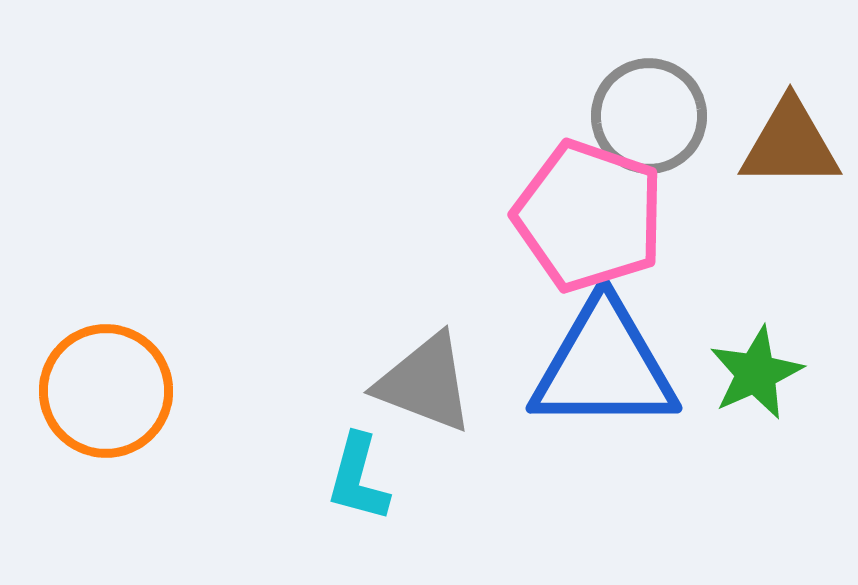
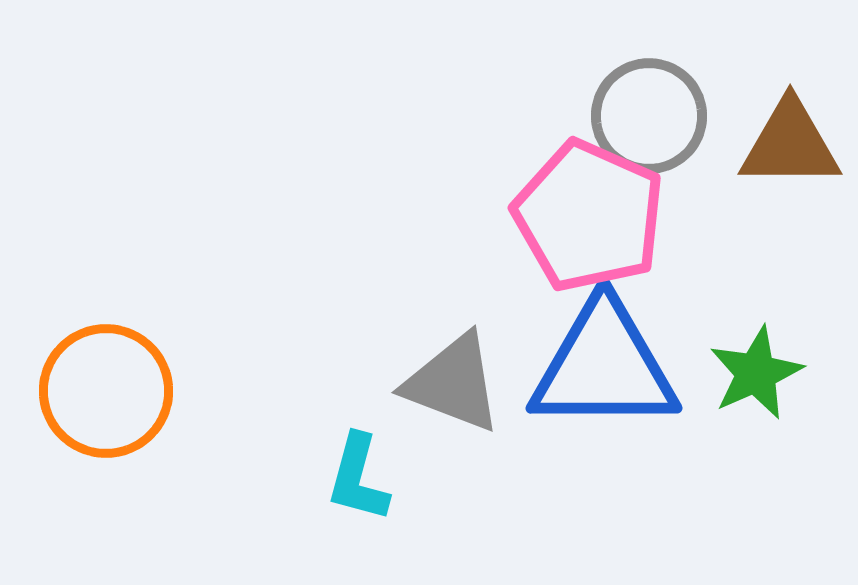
pink pentagon: rotated 5 degrees clockwise
gray triangle: moved 28 px right
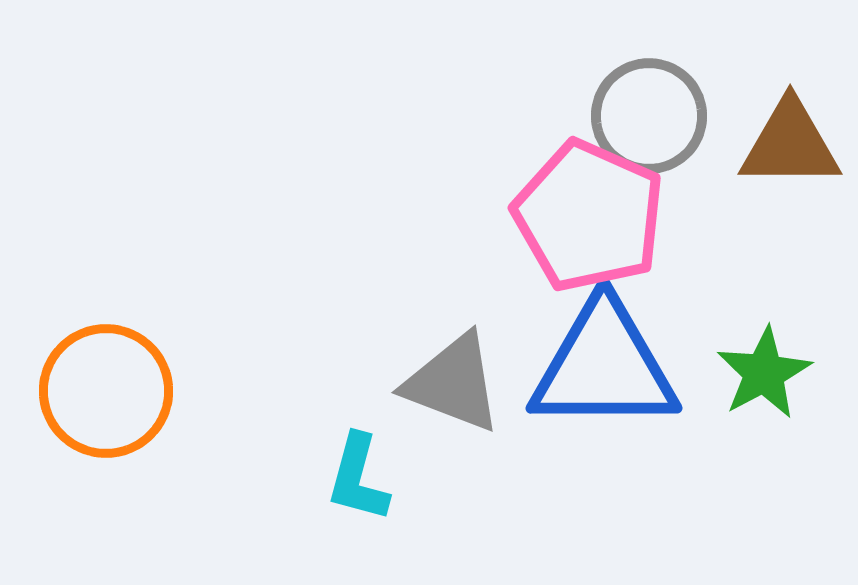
green star: moved 8 px right; rotated 4 degrees counterclockwise
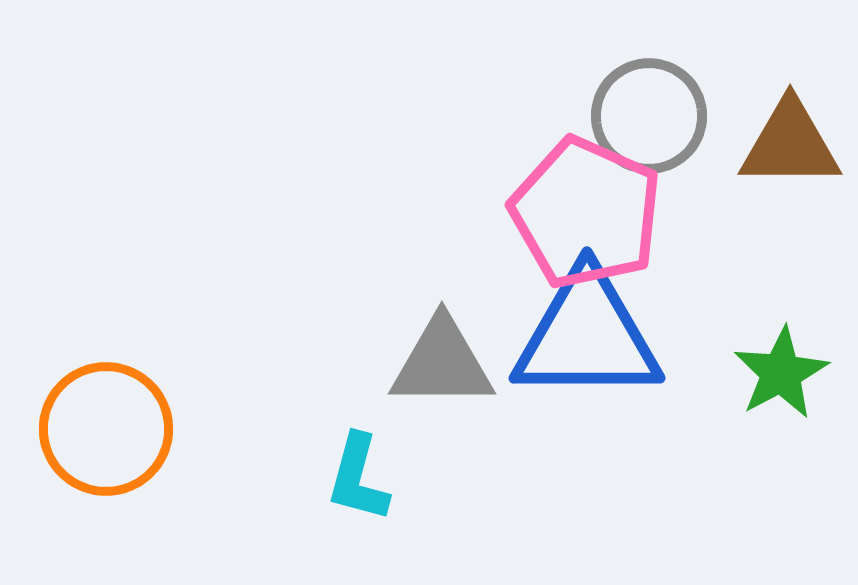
pink pentagon: moved 3 px left, 3 px up
blue triangle: moved 17 px left, 30 px up
green star: moved 17 px right
gray triangle: moved 11 px left, 20 px up; rotated 21 degrees counterclockwise
orange circle: moved 38 px down
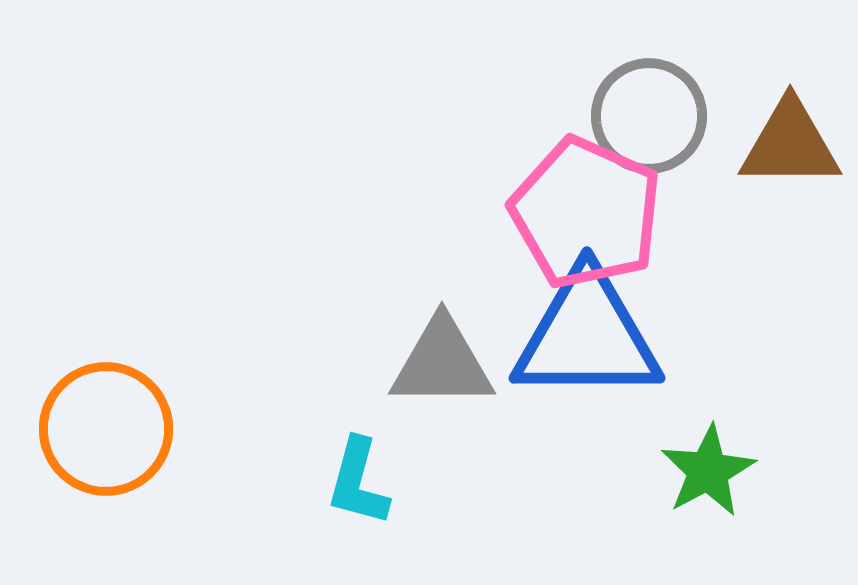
green star: moved 73 px left, 98 px down
cyan L-shape: moved 4 px down
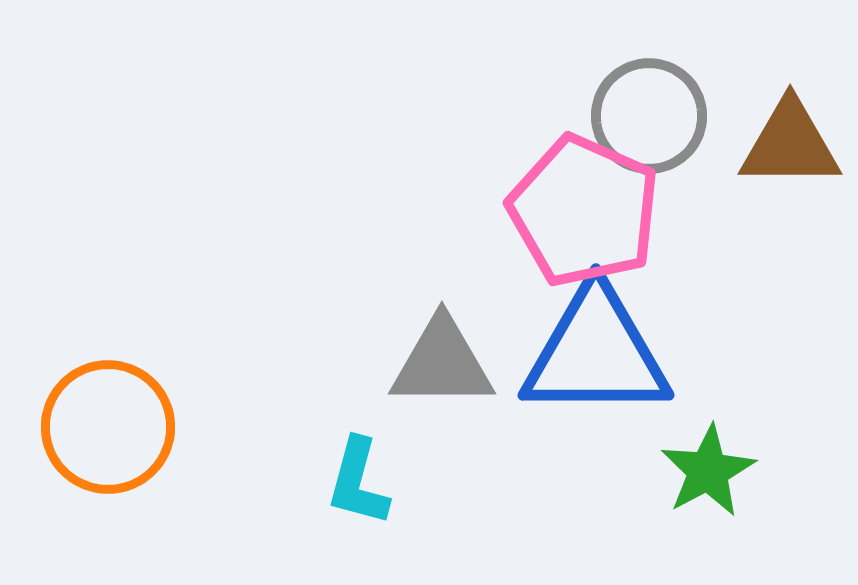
pink pentagon: moved 2 px left, 2 px up
blue triangle: moved 9 px right, 17 px down
orange circle: moved 2 px right, 2 px up
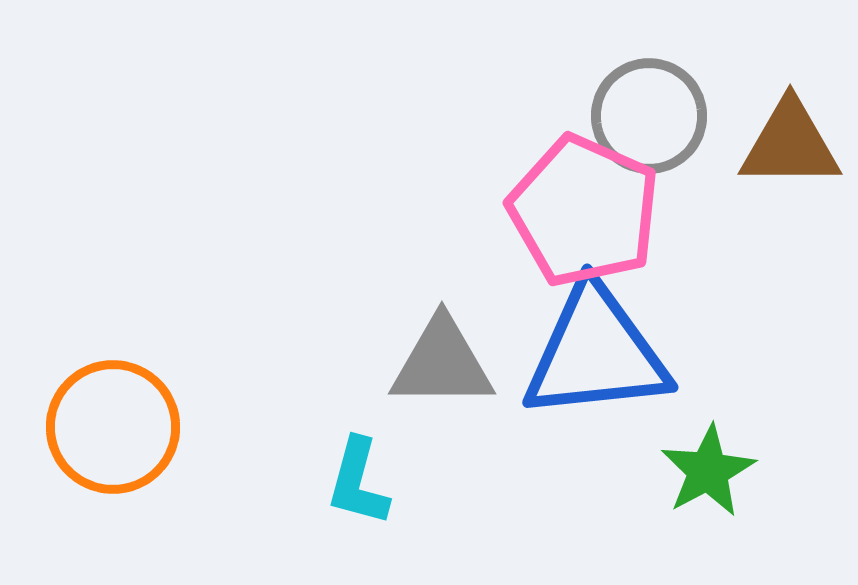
blue triangle: rotated 6 degrees counterclockwise
orange circle: moved 5 px right
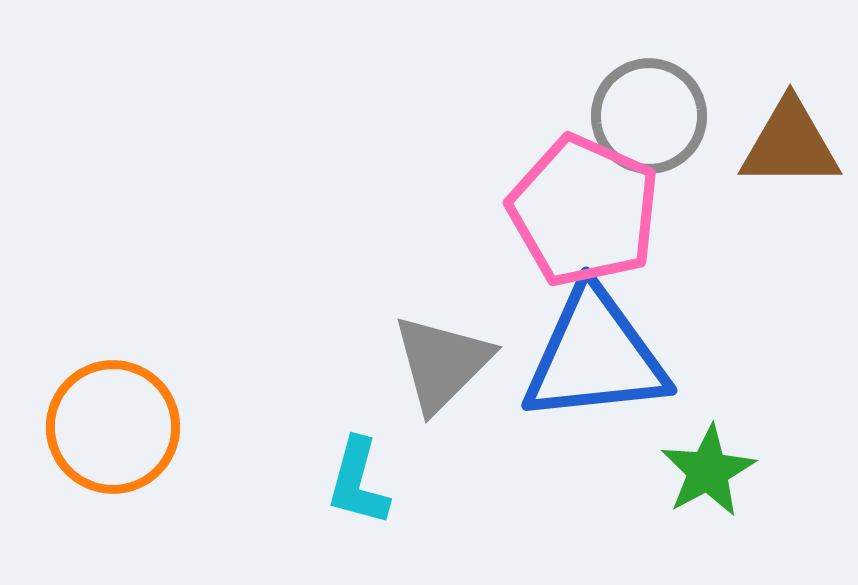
blue triangle: moved 1 px left, 3 px down
gray triangle: rotated 45 degrees counterclockwise
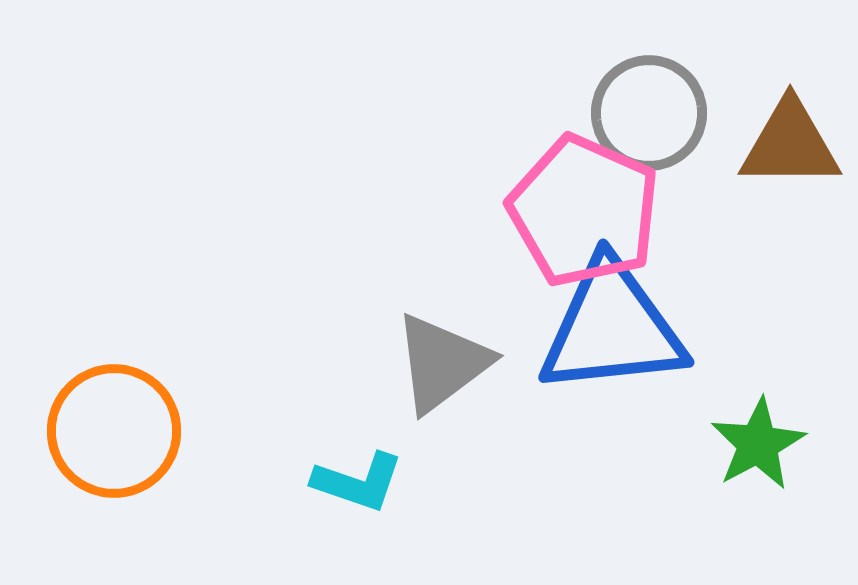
gray circle: moved 3 px up
blue triangle: moved 17 px right, 28 px up
gray triangle: rotated 8 degrees clockwise
orange circle: moved 1 px right, 4 px down
green star: moved 50 px right, 27 px up
cyan L-shape: rotated 86 degrees counterclockwise
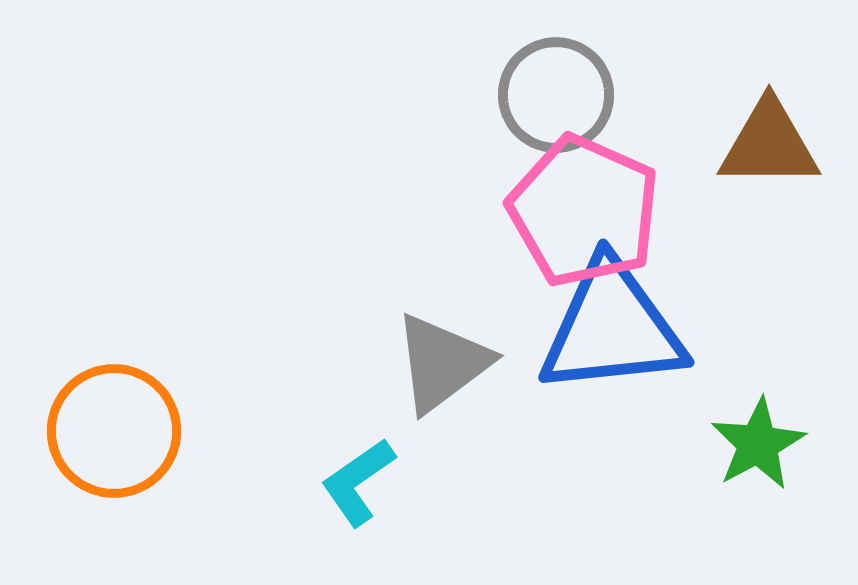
gray circle: moved 93 px left, 18 px up
brown triangle: moved 21 px left
cyan L-shape: rotated 126 degrees clockwise
